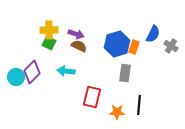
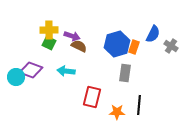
purple arrow: moved 4 px left, 2 px down
purple diamond: moved 1 px left, 2 px up; rotated 65 degrees clockwise
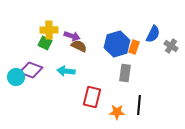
green square: moved 4 px left
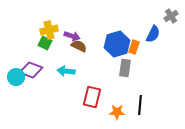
yellow cross: rotated 12 degrees counterclockwise
gray cross: moved 30 px up; rotated 24 degrees clockwise
gray rectangle: moved 5 px up
black line: moved 1 px right
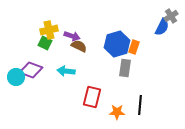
blue semicircle: moved 9 px right, 7 px up
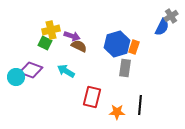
yellow cross: moved 2 px right
cyan arrow: rotated 24 degrees clockwise
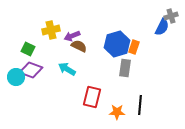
gray cross: rotated 16 degrees clockwise
purple arrow: rotated 140 degrees clockwise
green square: moved 17 px left, 6 px down
cyan arrow: moved 1 px right, 2 px up
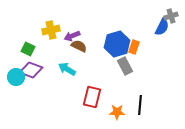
gray rectangle: moved 2 px up; rotated 36 degrees counterclockwise
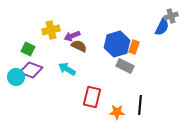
gray rectangle: rotated 36 degrees counterclockwise
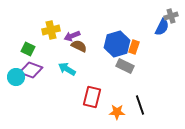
black line: rotated 24 degrees counterclockwise
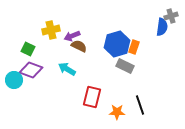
blue semicircle: rotated 18 degrees counterclockwise
cyan circle: moved 2 px left, 3 px down
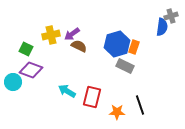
yellow cross: moved 5 px down
purple arrow: moved 2 px up; rotated 14 degrees counterclockwise
green square: moved 2 px left
cyan arrow: moved 22 px down
cyan circle: moved 1 px left, 2 px down
